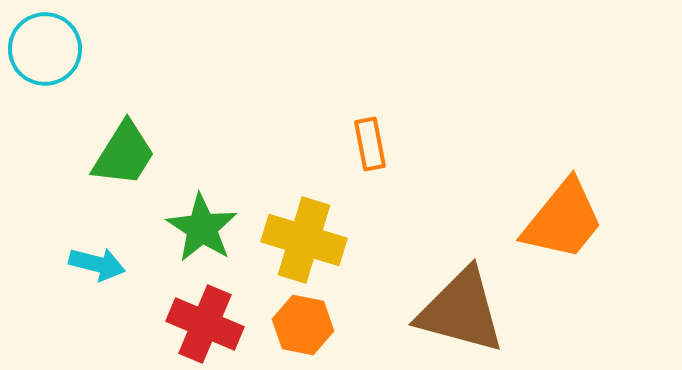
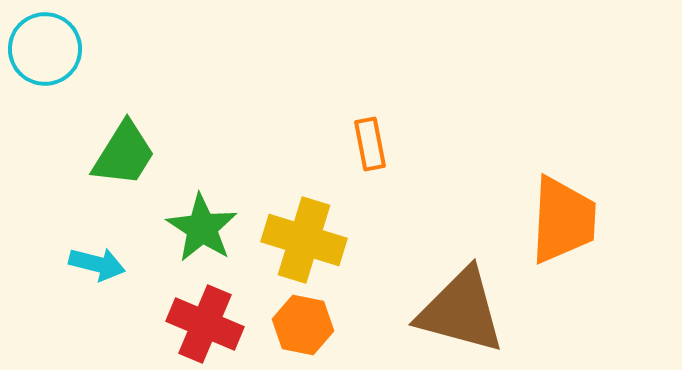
orange trapezoid: rotated 36 degrees counterclockwise
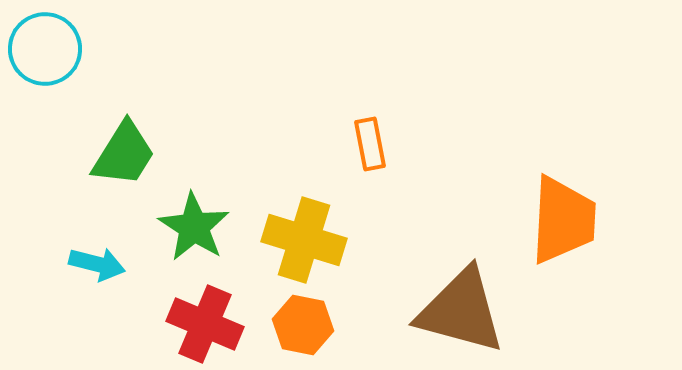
green star: moved 8 px left, 1 px up
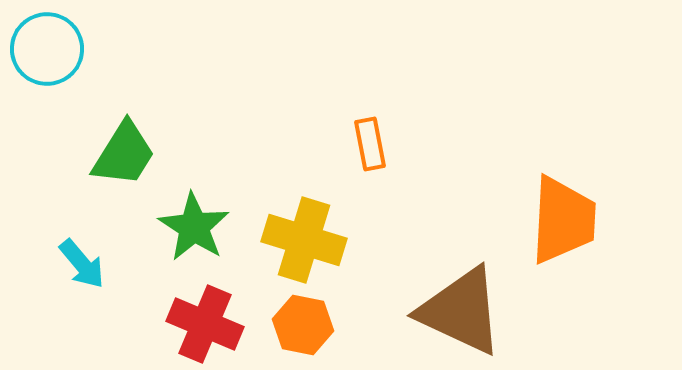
cyan circle: moved 2 px right
cyan arrow: moved 15 px left; rotated 36 degrees clockwise
brown triangle: rotated 10 degrees clockwise
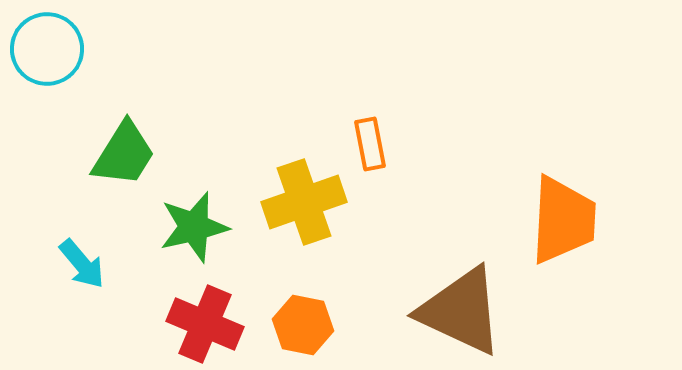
green star: rotated 26 degrees clockwise
yellow cross: moved 38 px up; rotated 36 degrees counterclockwise
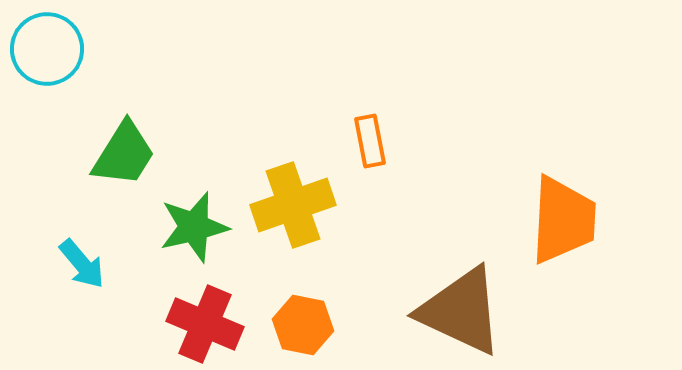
orange rectangle: moved 3 px up
yellow cross: moved 11 px left, 3 px down
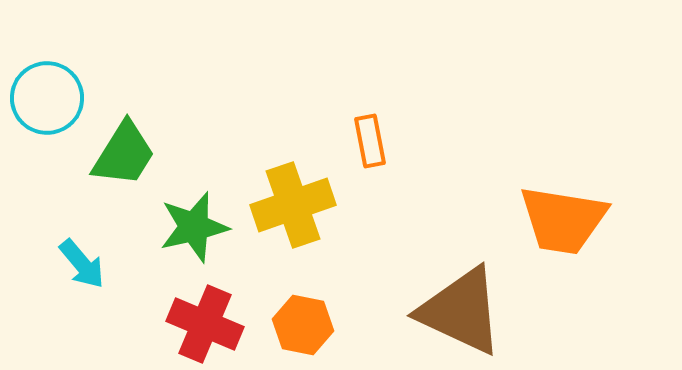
cyan circle: moved 49 px down
orange trapezoid: rotated 96 degrees clockwise
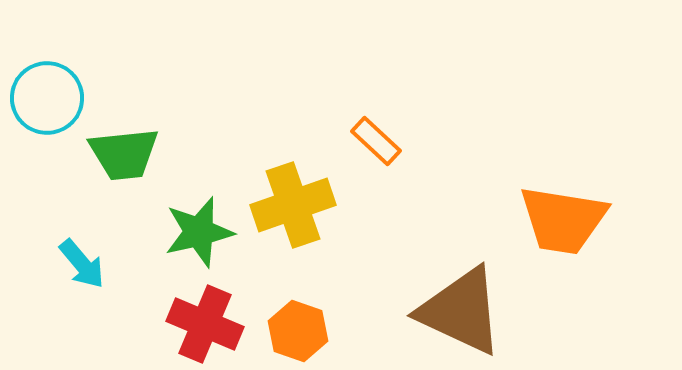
orange rectangle: moved 6 px right; rotated 36 degrees counterclockwise
green trapezoid: rotated 52 degrees clockwise
green star: moved 5 px right, 5 px down
orange hexagon: moved 5 px left, 6 px down; rotated 8 degrees clockwise
